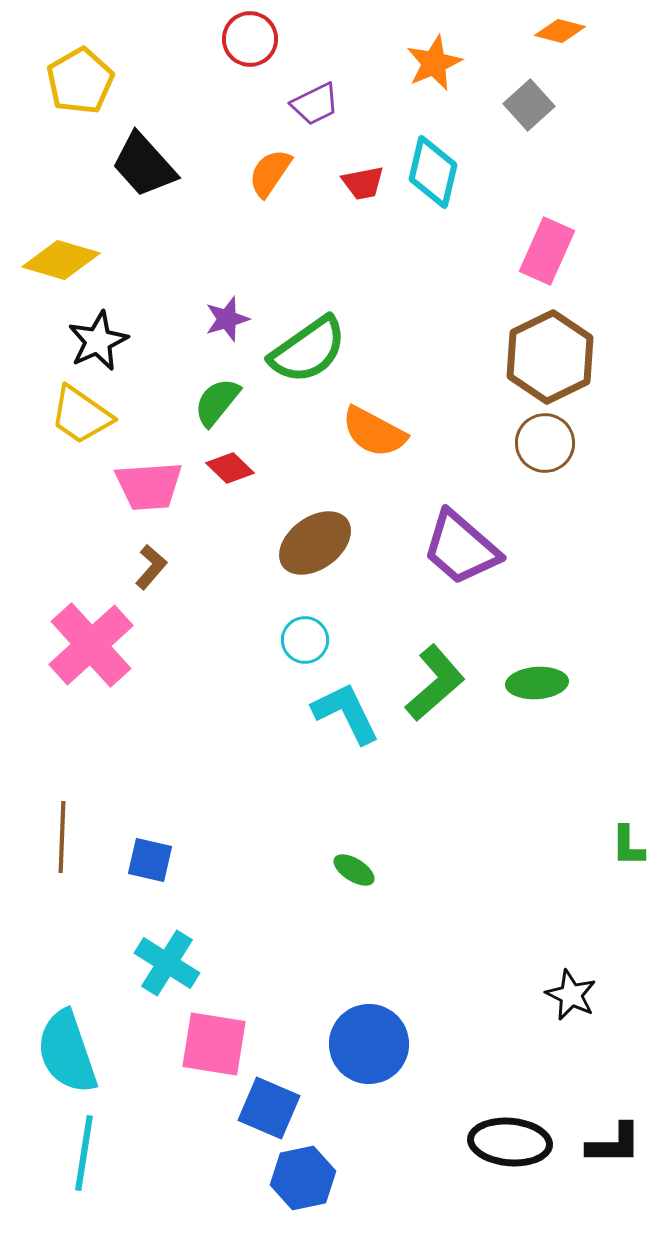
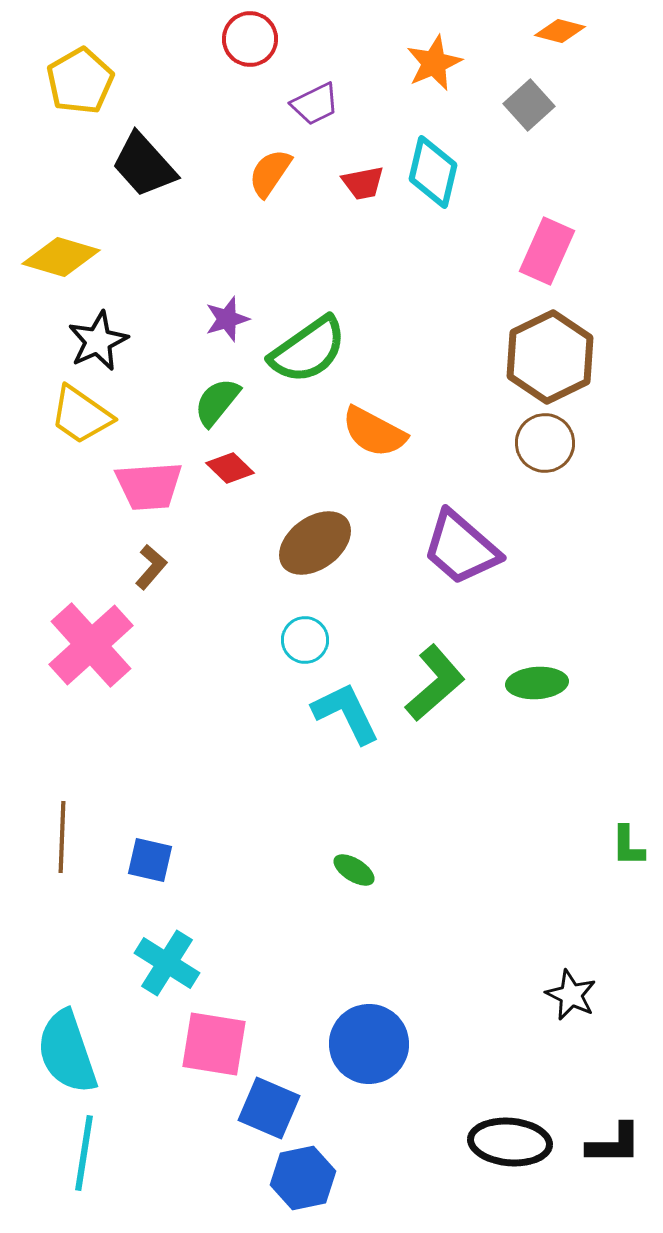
yellow diamond at (61, 260): moved 3 px up
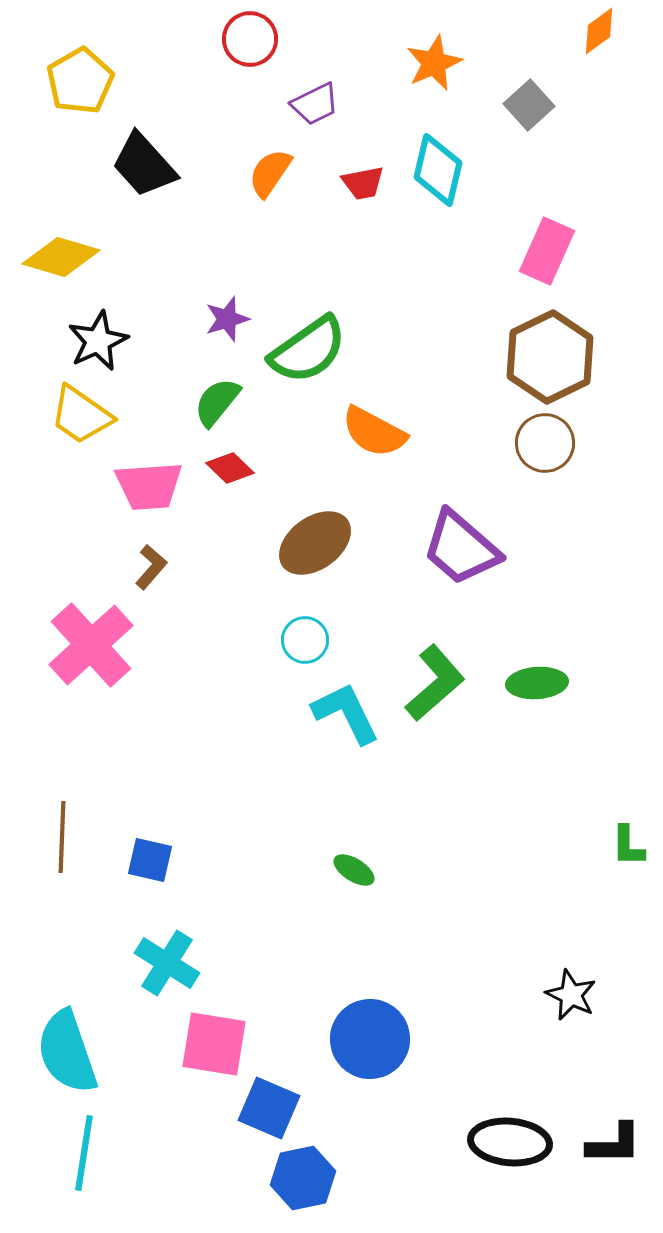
orange diamond at (560, 31): moved 39 px right; rotated 51 degrees counterclockwise
cyan diamond at (433, 172): moved 5 px right, 2 px up
blue circle at (369, 1044): moved 1 px right, 5 px up
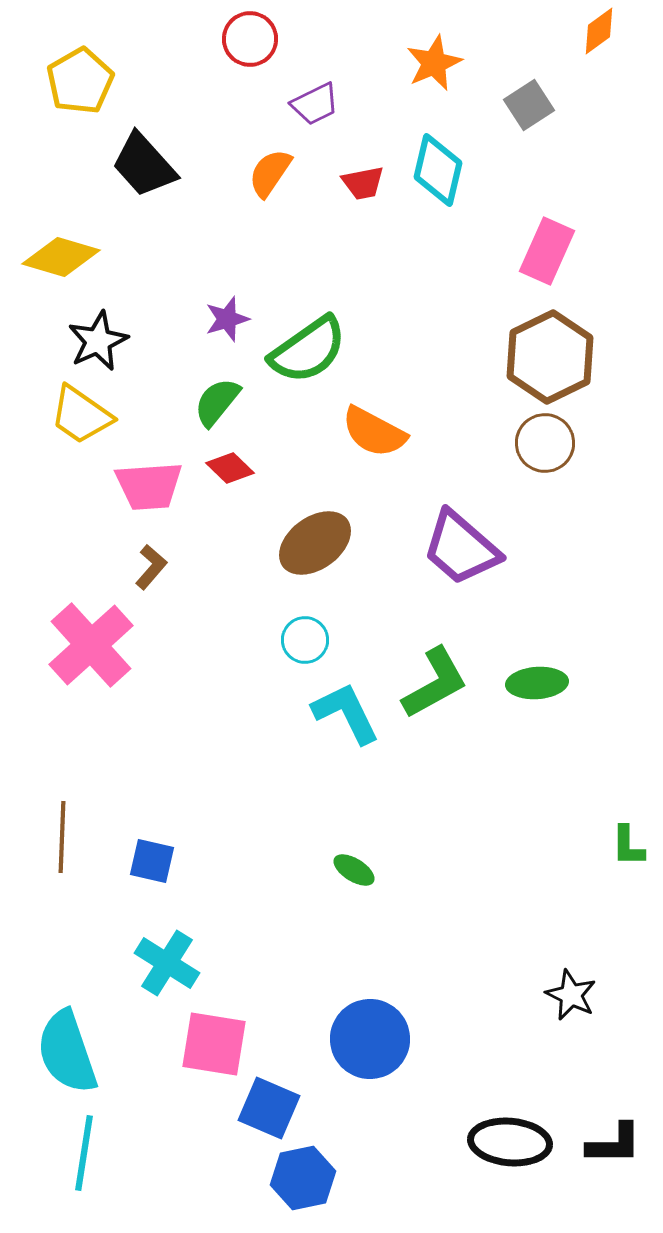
gray square at (529, 105): rotated 9 degrees clockwise
green L-shape at (435, 683): rotated 12 degrees clockwise
blue square at (150, 860): moved 2 px right, 1 px down
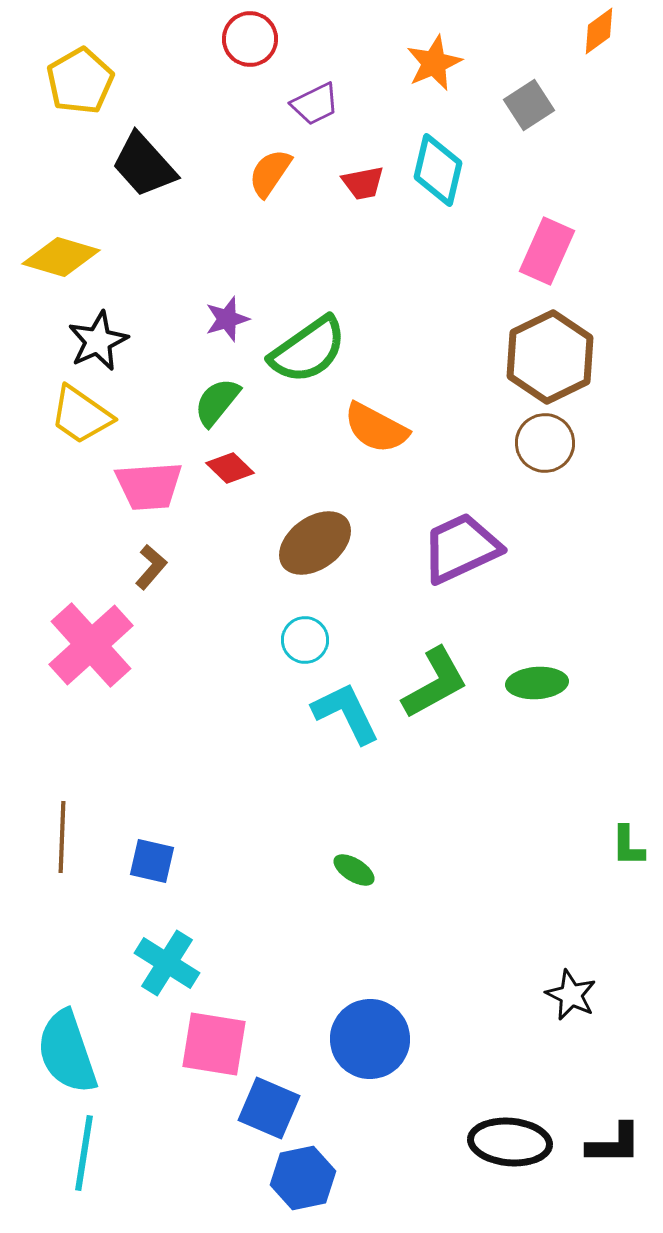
orange semicircle at (374, 432): moved 2 px right, 4 px up
purple trapezoid at (461, 548): rotated 114 degrees clockwise
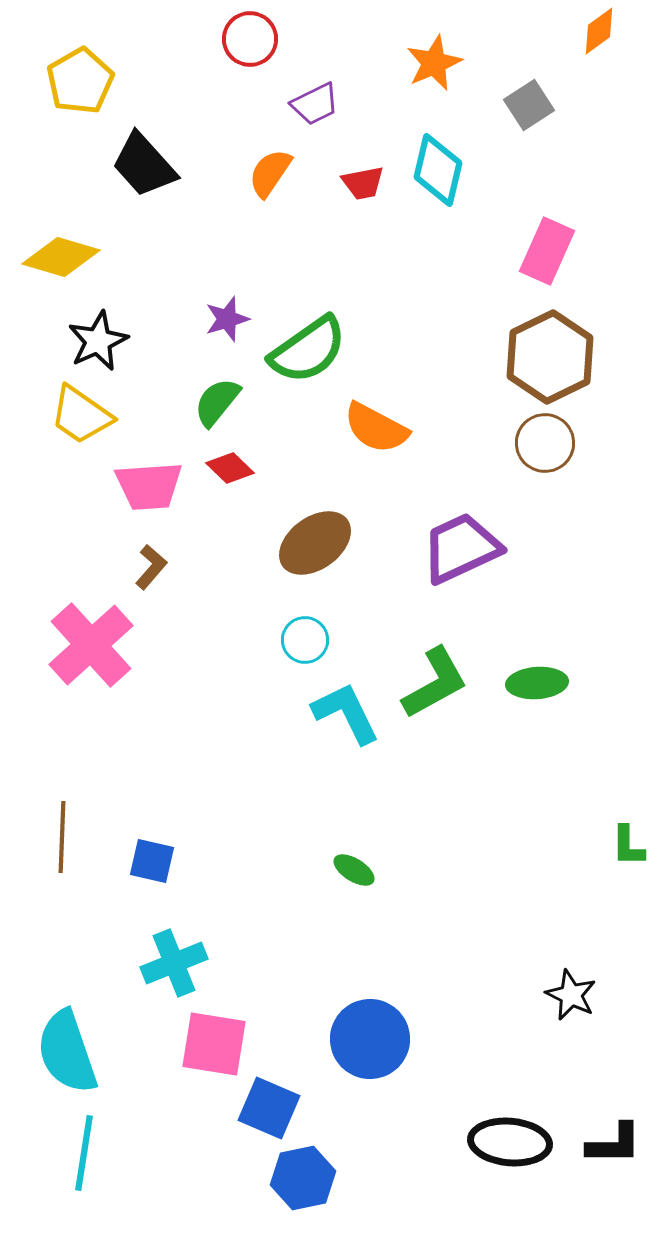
cyan cross at (167, 963): moved 7 px right; rotated 36 degrees clockwise
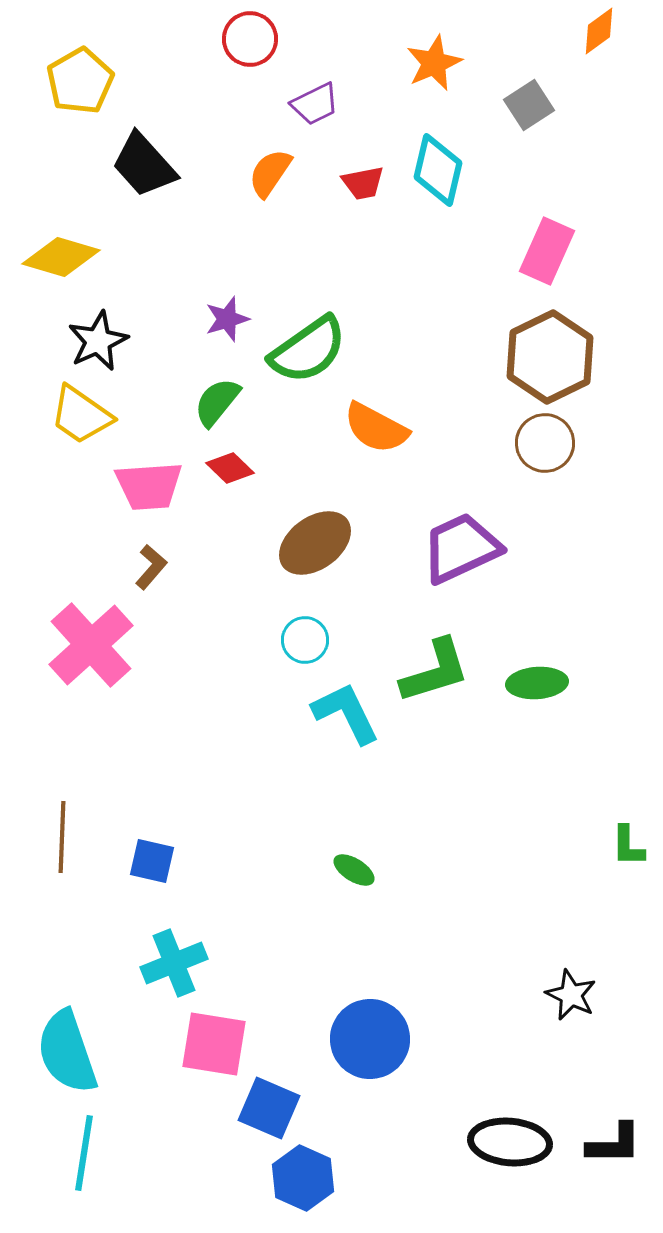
green L-shape at (435, 683): moved 12 px up; rotated 12 degrees clockwise
blue hexagon at (303, 1178): rotated 24 degrees counterclockwise
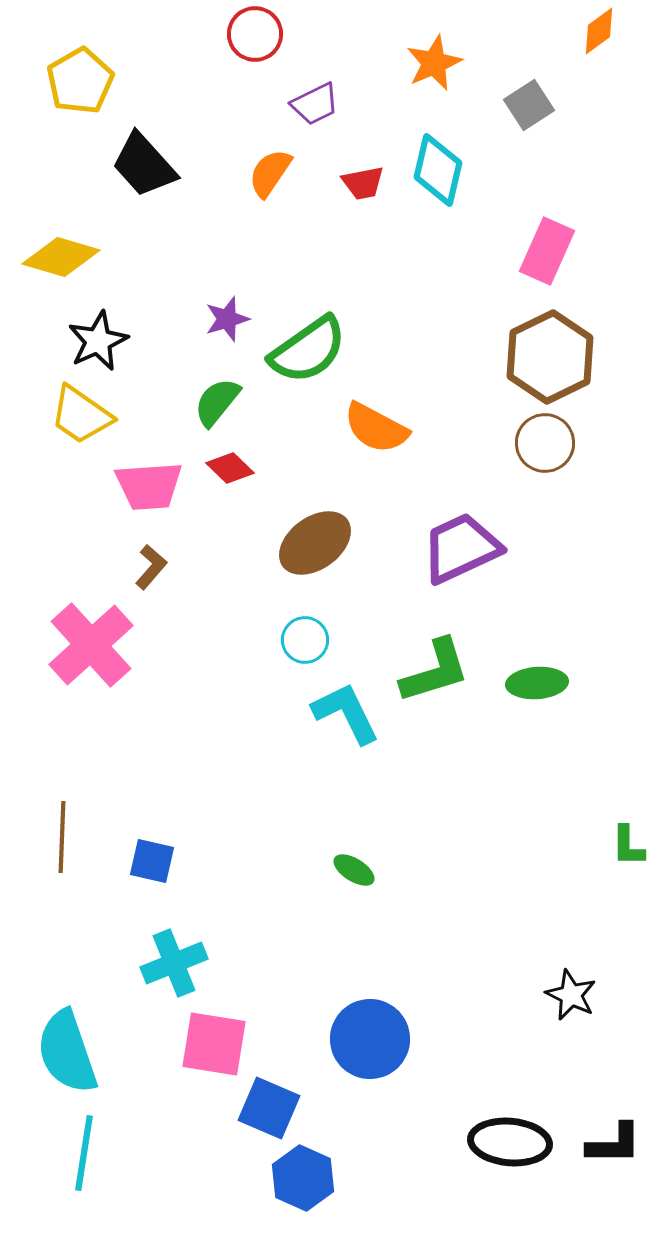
red circle at (250, 39): moved 5 px right, 5 px up
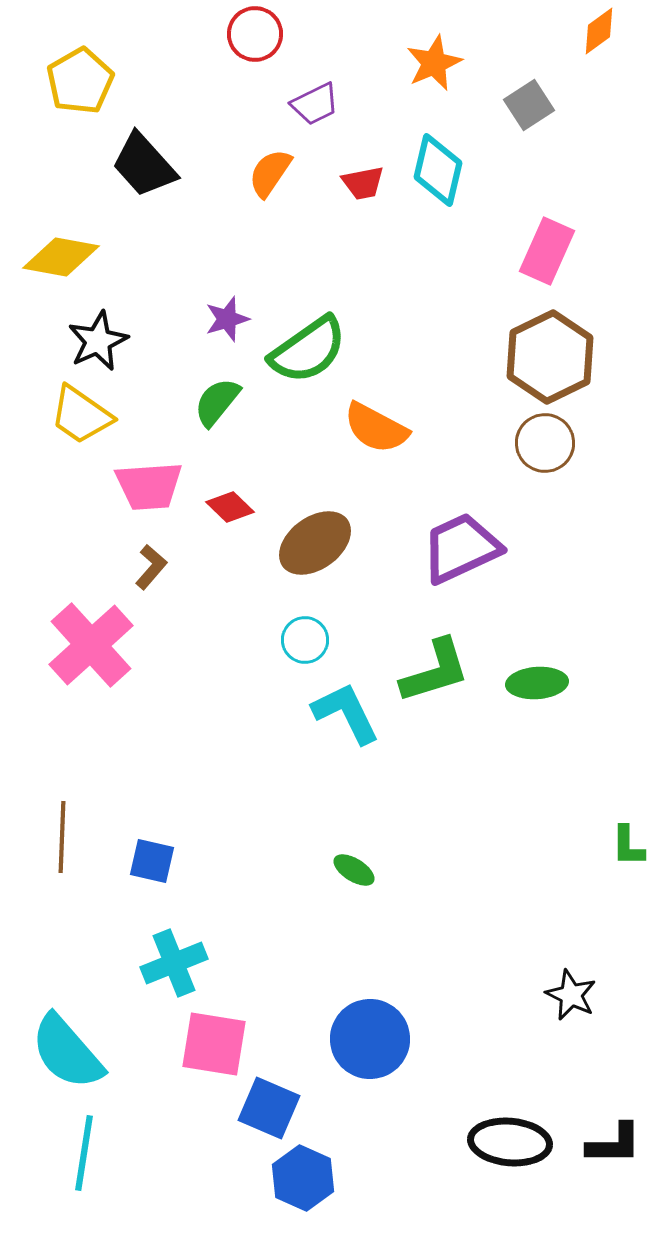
yellow diamond at (61, 257): rotated 6 degrees counterclockwise
red diamond at (230, 468): moved 39 px down
cyan semicircle at (67, 1052): rotated 22 degrees counterclockwise
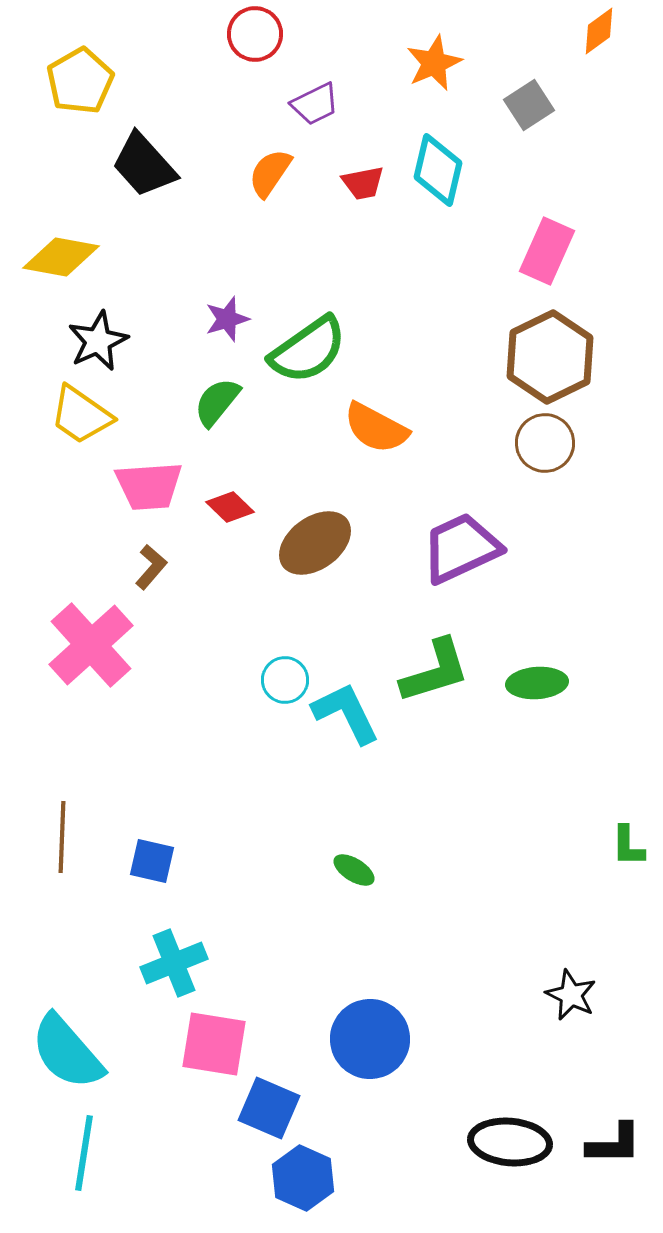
cyan circle at (305, 640): moved 20 px left, 40 px down
